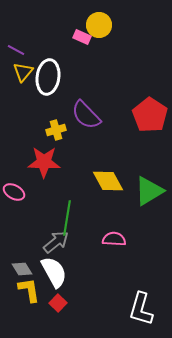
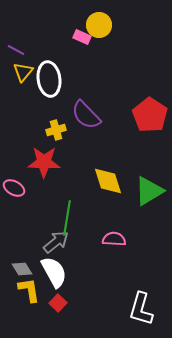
white ellipse: moved 1 px right, 2 px down; rotated 16 degrees counterclockwise
yellow diamond: rotated 12 degrees clockwise
pink ellipse: moved 4 px up
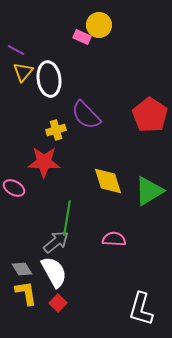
yellow L-shape: moved 3 px left, 3 px down
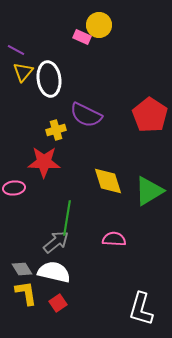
purple semicircle: rotated 20 degrees counterclockwise
pink ellipse: rotated 35 degrees counterclockwise
white semicircle: rotated 48 degrees counterclockwise
red square: rotated 12 degrees clockwise
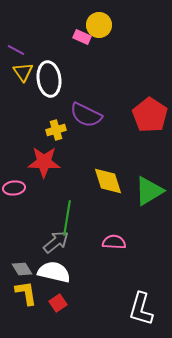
yellow triangle: rotated 15 degrees counterclockwise
pink semicircle: moved 3 px down
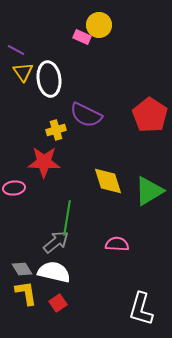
pink semicircle: moved 3 px right, 2 px down
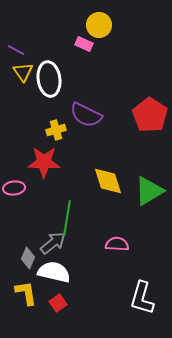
pink rectangle: moved 2 px right, 7 px down
gray arrow: moved 3 px left, 1 px down
gray diamond: moved 6 px right, 11 px up; rotated 55 degrees clockwise
white L-shape: moved 1 px right, 11 px up
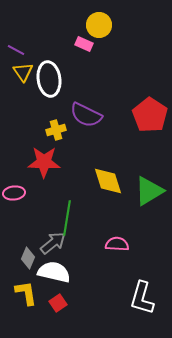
pink ellipse: moved 5 px down
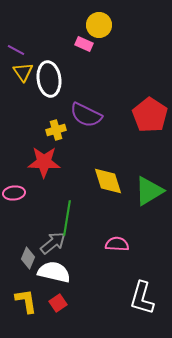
yellow L-shape: moved 8 px down
